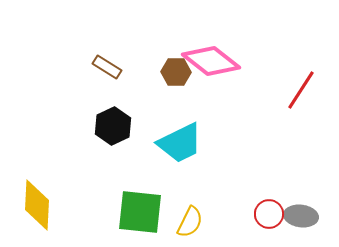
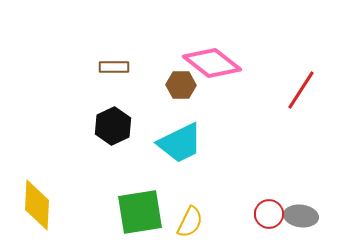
pink diamond: moved 1 px right, 2 px down
brown rectangle: moved 7 px right; rotated 32 degrees counterclockwise
brown hexagon: moved 5 px right, 13 px down
green square: rotated 15 degrees counterclockwise
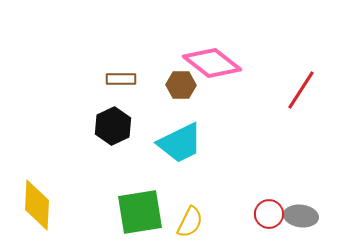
brown rectangle: moved 7 px right, 12 px down
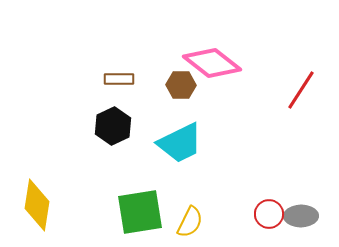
brown rectangle: moved 2 px left
yellow diamond: rotated 6 degrees clockwise
gray ellipse: rotated 8 degrees counterclockwise
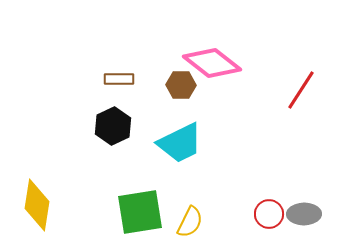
gray ellipse: moved 3 px right, 2 px up
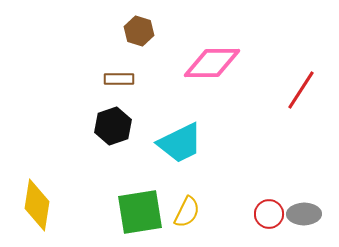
pink diamond: rotated 38 degrees counterclockwise
brown hexagon: moved 42 px left, 54 px up; rotated 16 degrees clockwise
black hexagon: rotated 6 degrees clockwise
yellow semicircle: moved 3 px left, 10 px up
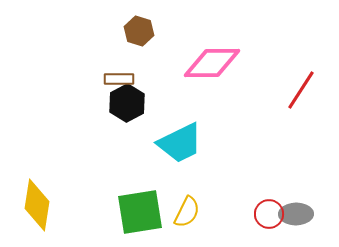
black hexagon: moved 14 px right, 23 px up; rotated 9 degrees counterclockwise
gray ellipse: moved 8 px left
